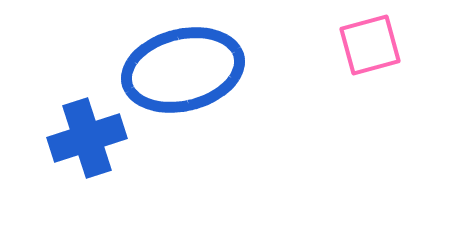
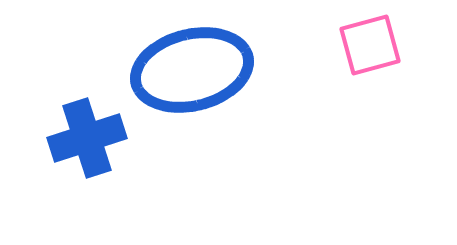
blue ellipse: moved 9 px right
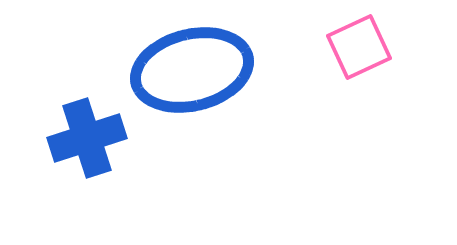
pink square: moved 11 px left, 2 px down; rotated 10 degrees counterclockwise
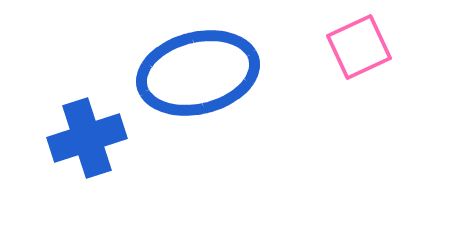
blue ellipse: moved 6 px right, 3 px down
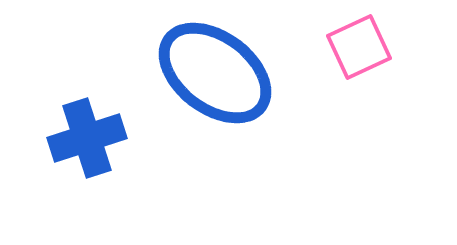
blue ellipse: moved 17 px right; rotated 51 degrees clockwise
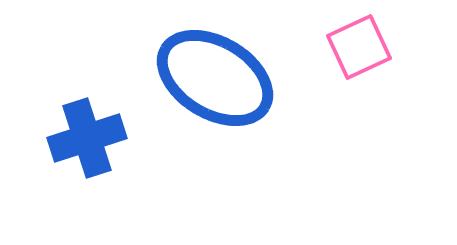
blue ellipse: moved 5 px down; rotated 6 degrees counterclockwise
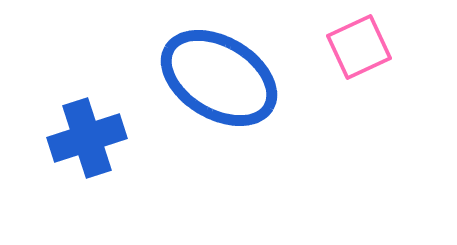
blue ellipse: moved 4 px right
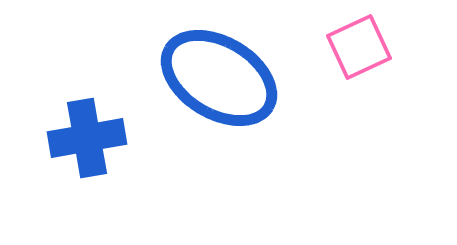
blue cross: rotated 8 degrees clockwise
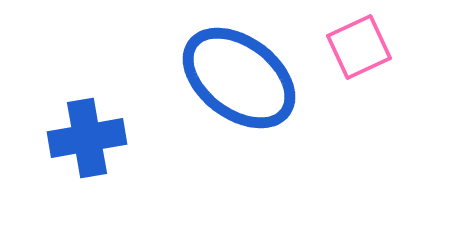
blue ellipse: moved 20 px right; rotated 6 degrees clockwise
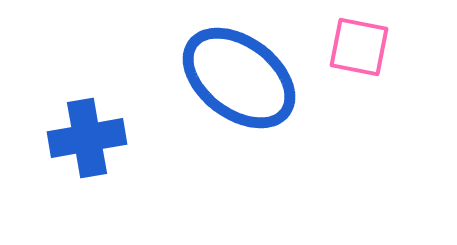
pink square: rotated 36 degrees clockwise
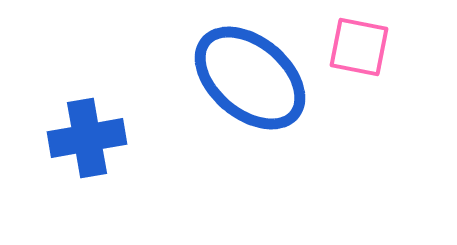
blue ellipse: moved 11 px right; rotated 3 degrees clockwise
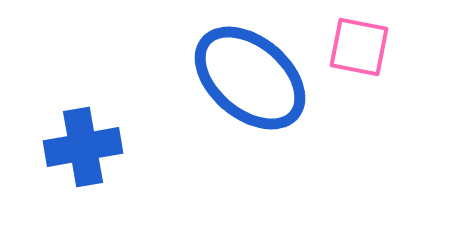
blue cross: moved 4 px left, 9 px down
